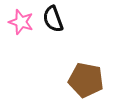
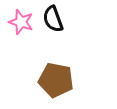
brown pentagon: moved 30 px left
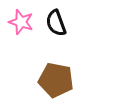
black semicircle: moved 3 px right, 4 px down
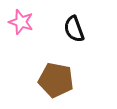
black semicircle: moved 18 px right, 6 px down
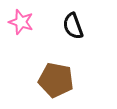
black semicircle: moved 1 px left, 3 px up
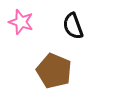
brown pentagon: moved 2 px left, 9 px up; rotated 12 degrees clockwise
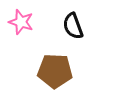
brown pentagon: moved 1 px right; rotated 20 degrees counterclockwise
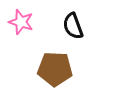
brown pentagon: moved 2 px up
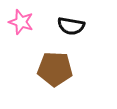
black semicircle: moved 2 px left; rotated 60 degrees counterclockwise
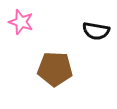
black semicircle: moved 25 px right, 5 px down
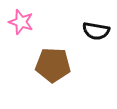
brown pentagon: moved 2 px left, 4 px up
